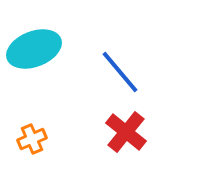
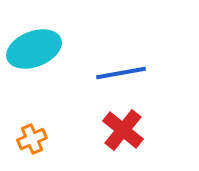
blue line: moved 1 px right, 1 px down; rotated 60 degrees counterclockwise
red cross: moved 3 px left, 2 px up
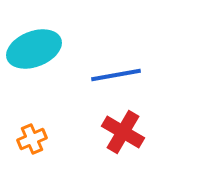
blue line: moved 5 px left, 2 px down
red cross: moved 2 px down; rotated 9 degrees counterclockwise
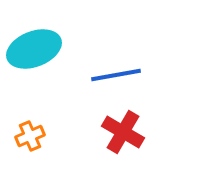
orange cross: moved 2 px left, 3 px up
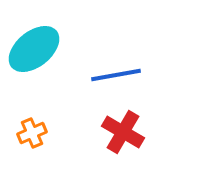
cyan ellipse: rotated 18 degrees counterclockwise
orange cross: moved 2 px right, 3 px up
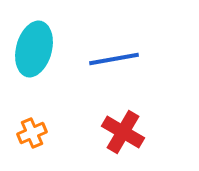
cyan ellipse: rotated 36 degrees counterclockwise
blue line: moved 2 px left, 16 px up
